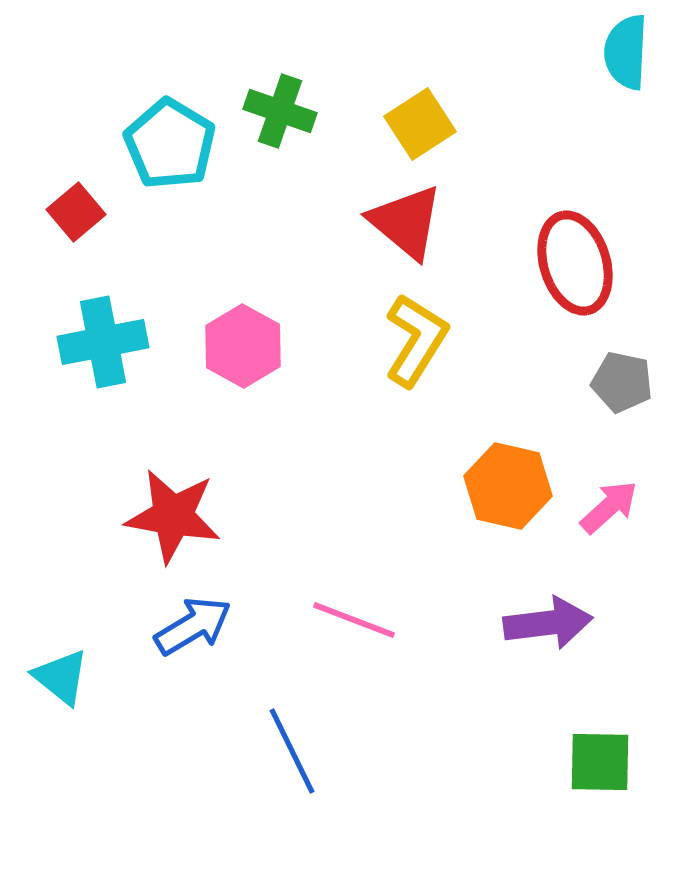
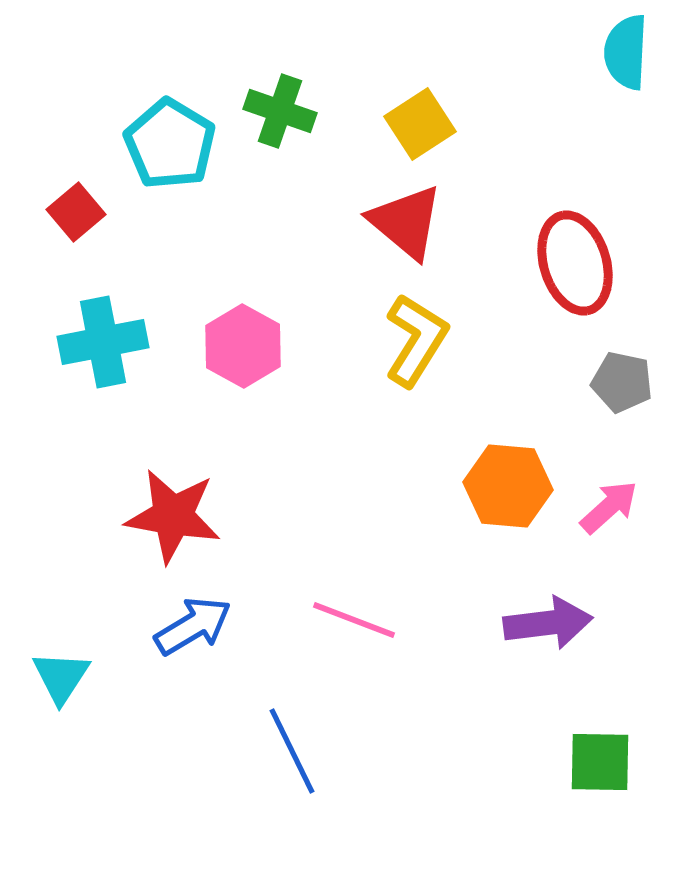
orange hexagon: rotated 8 degrees counterclockwise
cyan triangle: rotated 24 degrees clockwise
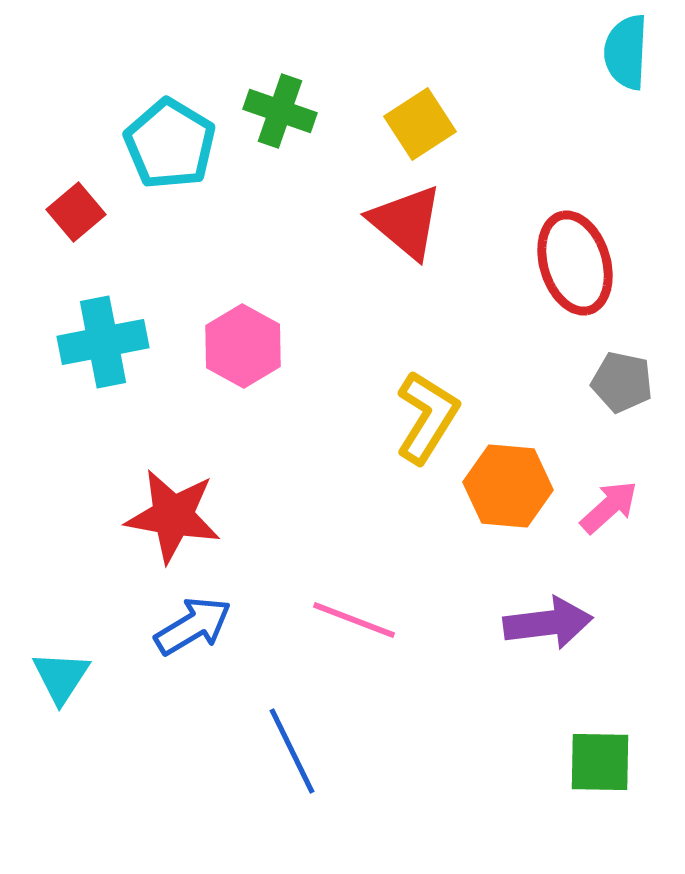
yellow L-shape: moved 11 px right, 77 px down
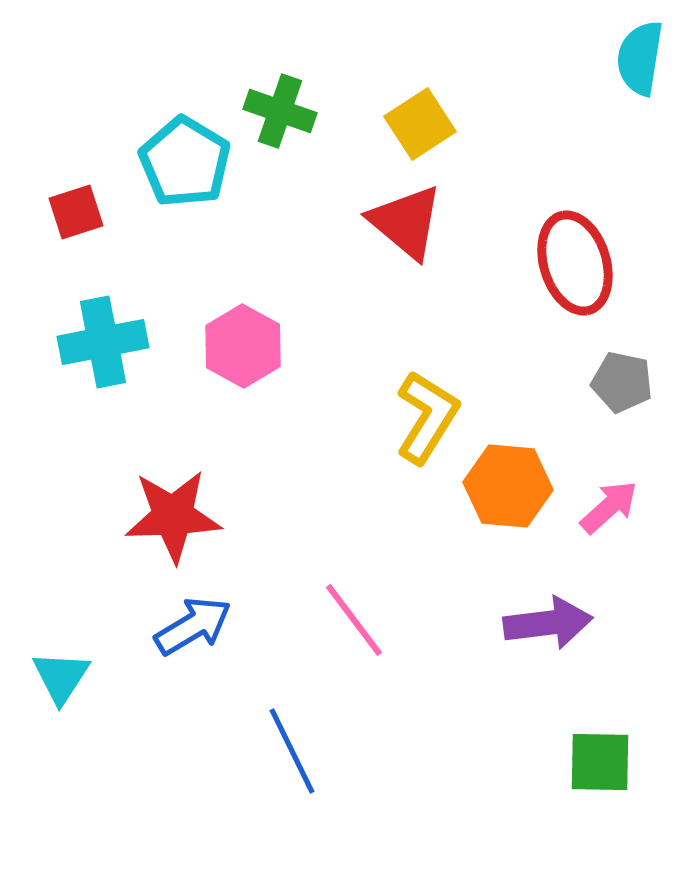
cyan semicircle: moved 14 px right, 6 px down; rotated 6 degrees clockwise
cyan pentagon: moved 15 px right, 18 px down
red square: rotated 22 degrees clockwise
red star: rotated 12 degrees counterclockwise
pink line: rotated 32 degrees clockwise
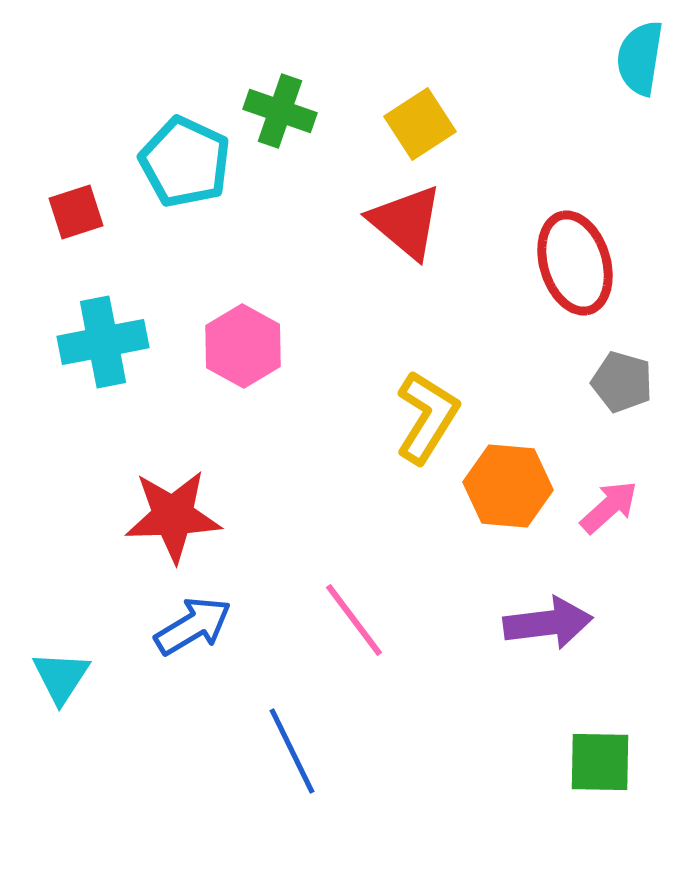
cyan pentagon: rotated 6 degrees counterclockwise
gray pentagon: rotated 4 degrees clockwise
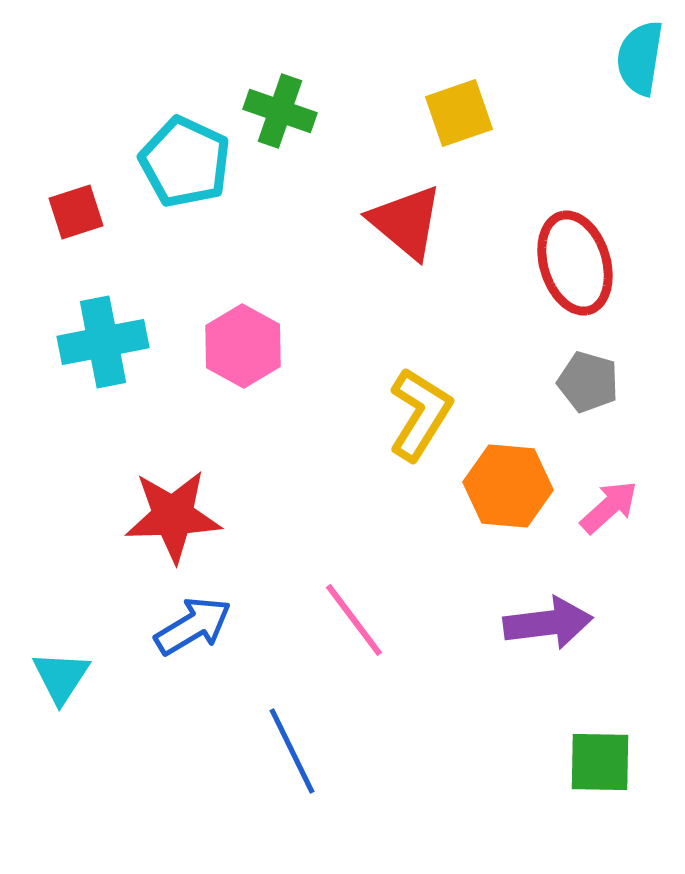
yellow square: moved 39 px right, 11 px up; rotated 14 degrees clockwise
gray pentagon: moved 34 px left
yellow L-shape: moved 7 px left, 3 px up
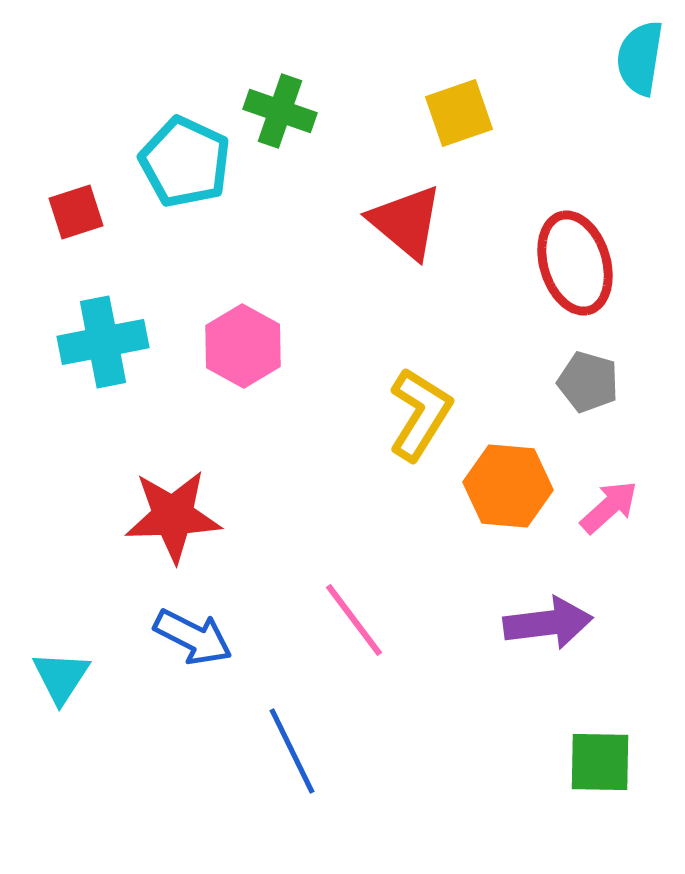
blue arrow: moved 11 px down; rotated 58 degrees clockwise
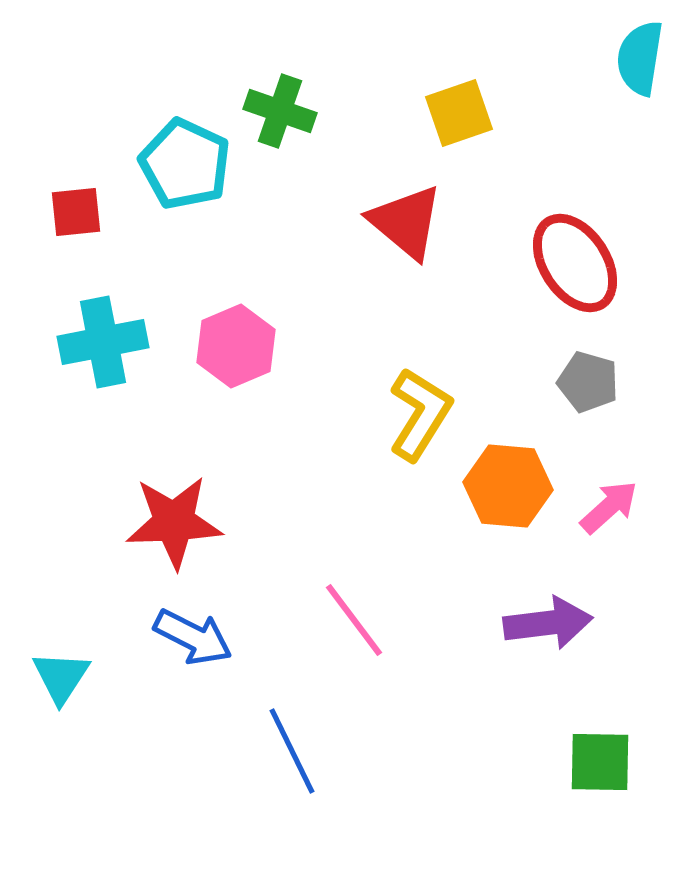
cyan pentagon: moved 2 px down
red square: rotated 12 degrees clockwise
red ellipse: rotated 16 degrees counterclockwise
pink hexagon: moved 7 px left; rotated 8 degrees clockwise
red star: moved 1 px right, 6 px down
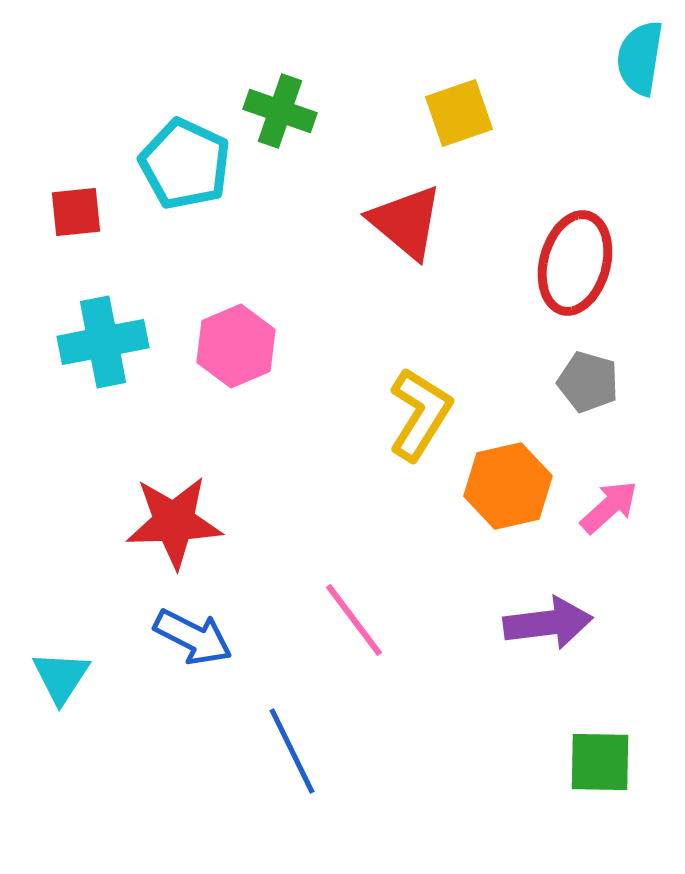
red ellipse: rotated 48 degrees clockwise
orange hexagon: rotated 18 degrees counterclockwise
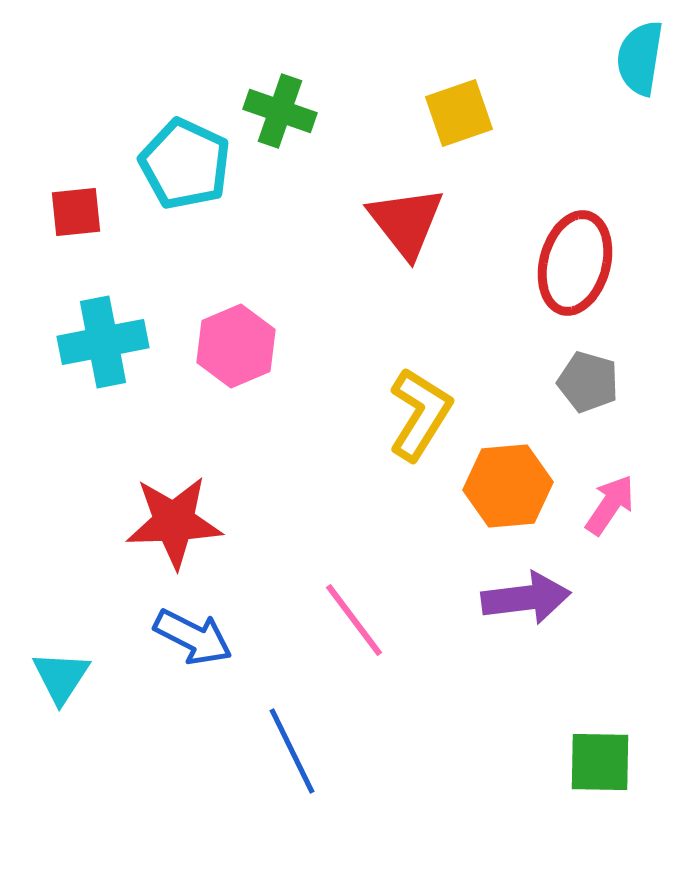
red triangle: rotated 12 degrees clockwise
orange hexagon: rotated 8 degrees clockwise
pink arrow: moved 1 px right, 2 px up; rotated 14 degrees counterclockwise
purple arrow: moved 22 px left, 25 px up
